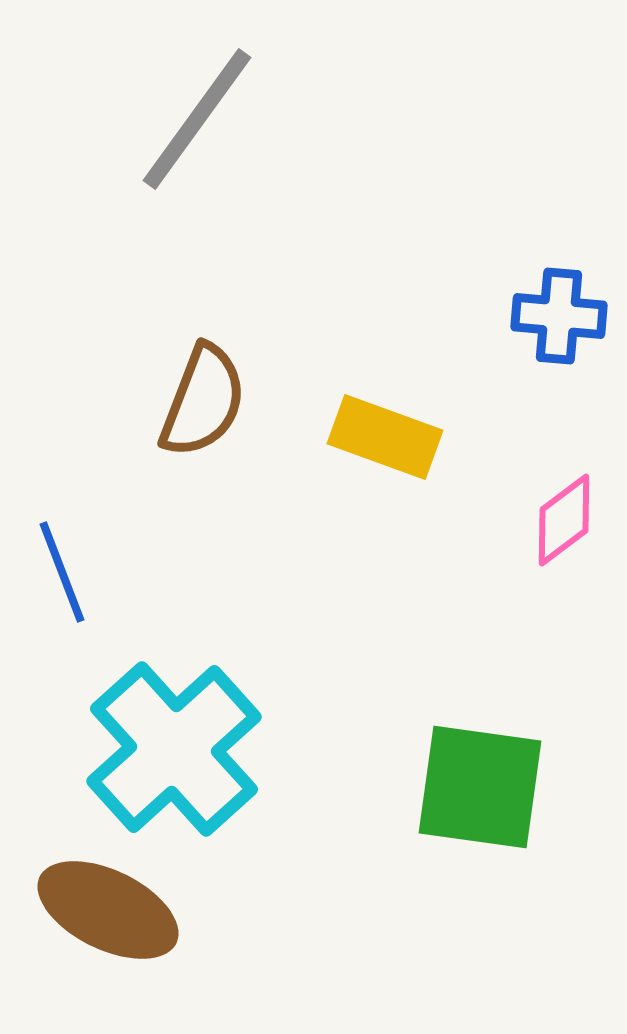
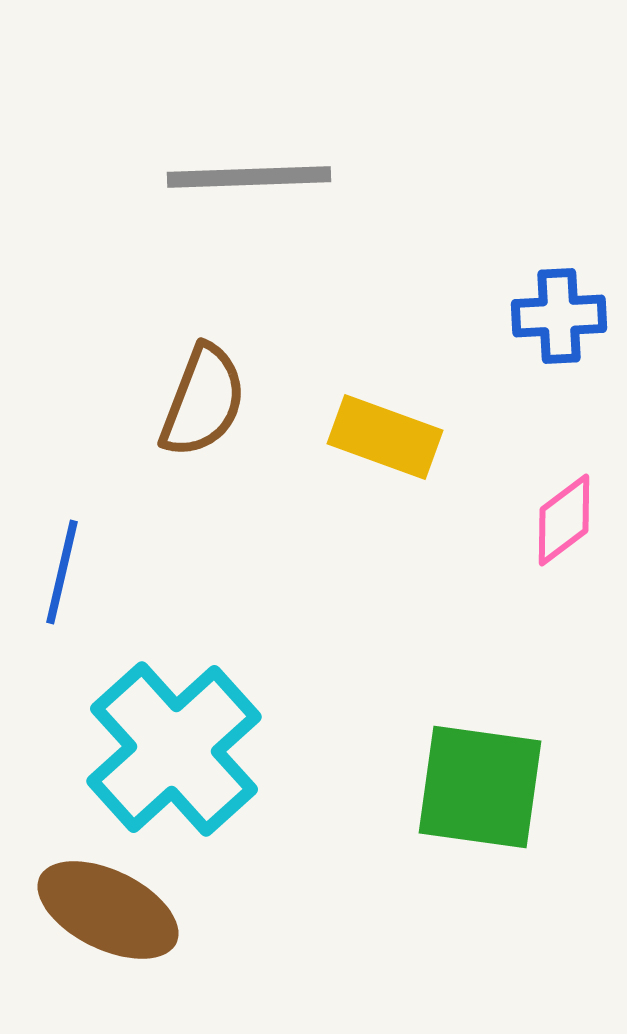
gray line: moved 52 px right, 58 px down; rotated 52 degrees clockwise
blue cross: rotated 8 degrees counterclockwise
blue line: rotated 34 degrees clockwise
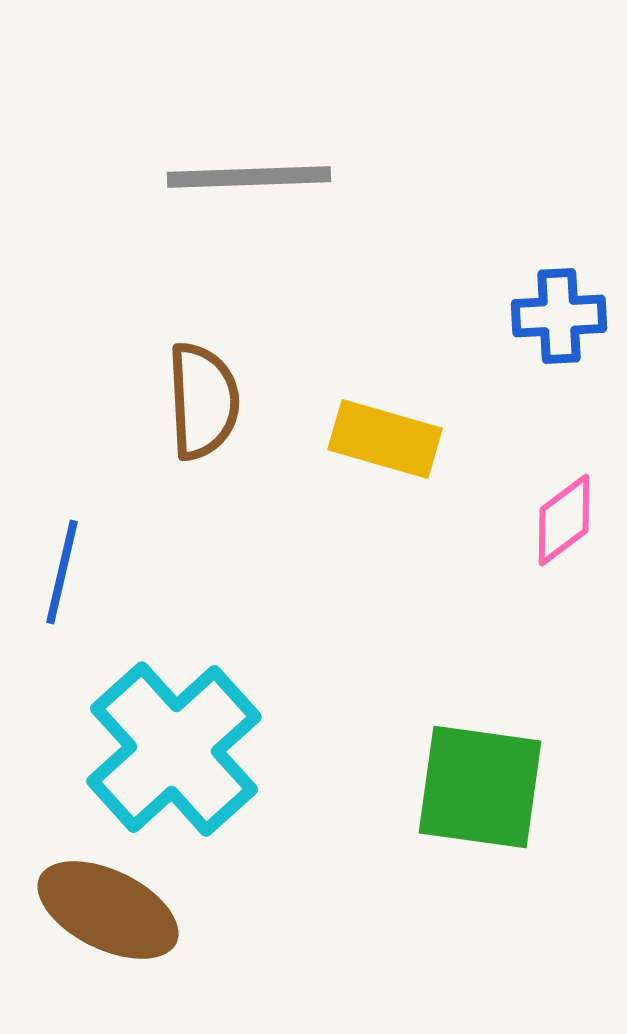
brown semicircle: rotated 24 degrees counterclockwise
yellow rectangle: moved 2 px down; rotated 4 degrees counterclockwise
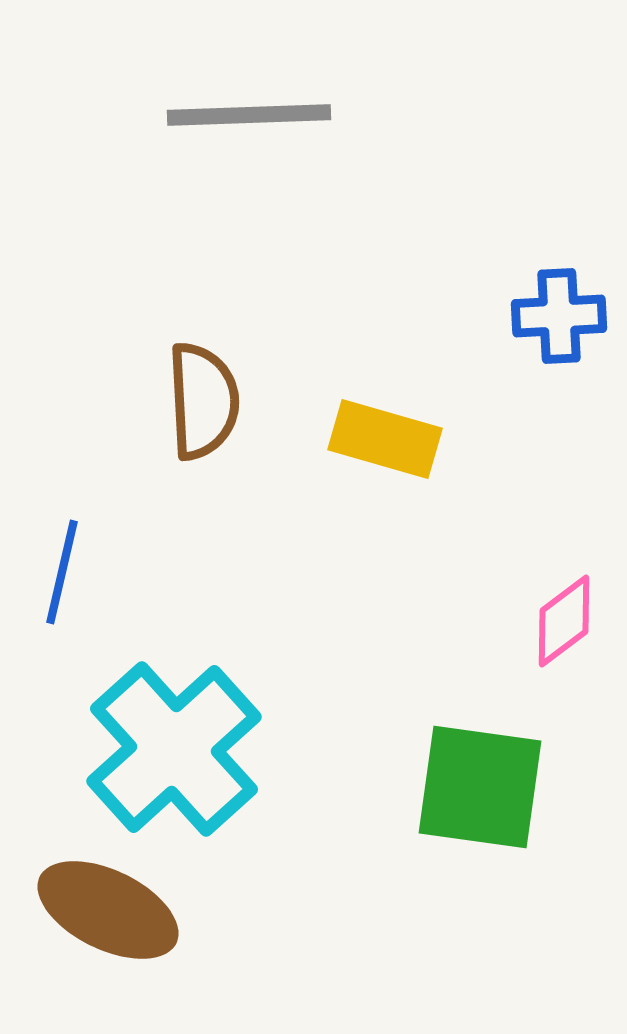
gray line: moved 62 px up
pink diamond: moved 101 px down
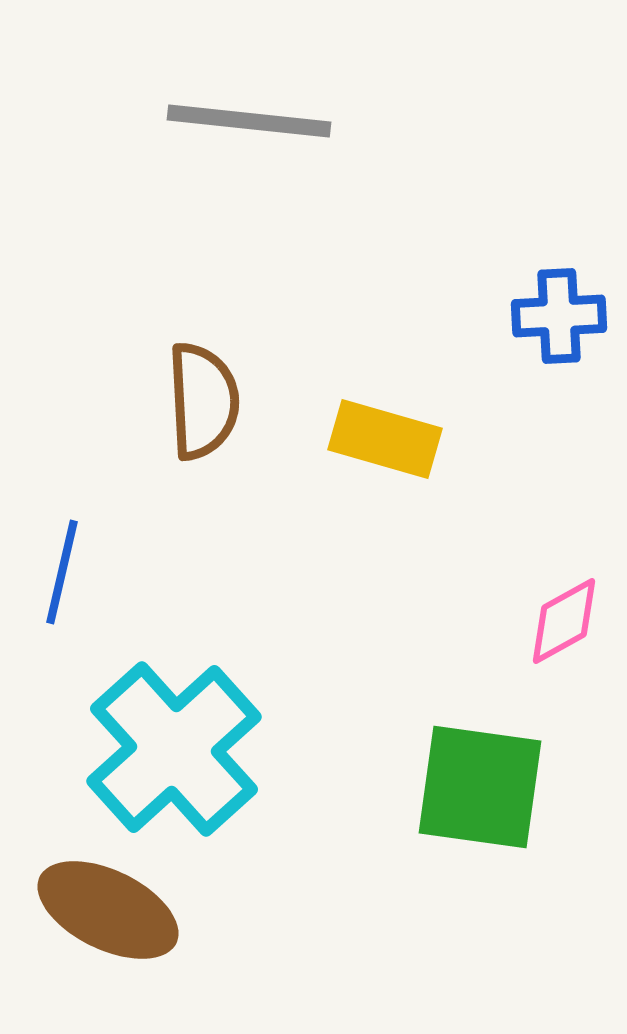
gray line: moved 6 px down; rotated 8 degrees clockwise
pink diamond: rotated 8 degrees clockwise
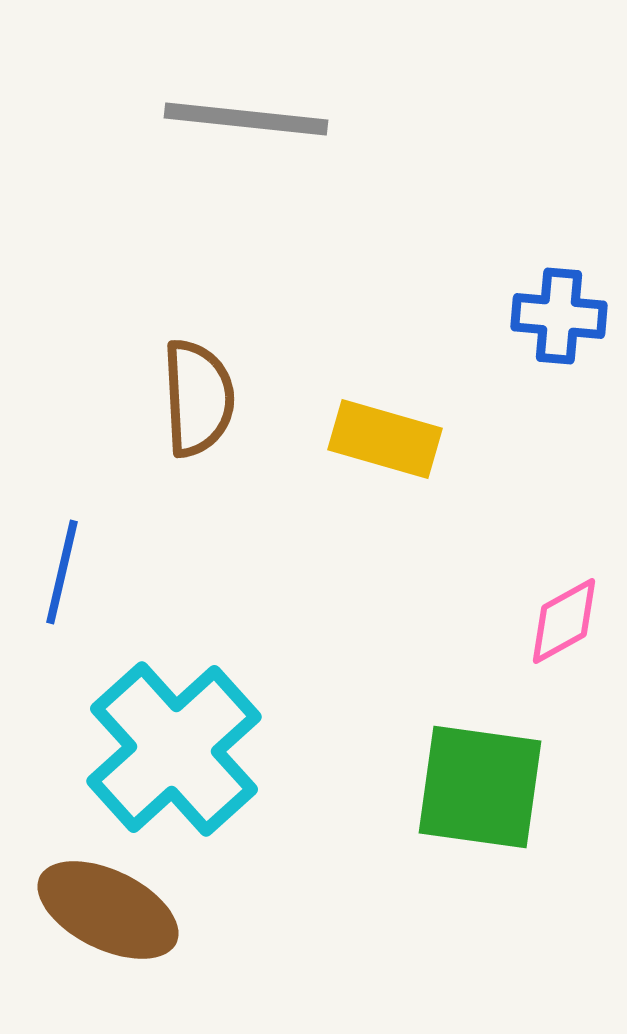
gray line: moved 3 px left, 2 px up
blue cross: rotated 8 degrees clockwise
brown semicircle: moved 5 px left, 3 px up
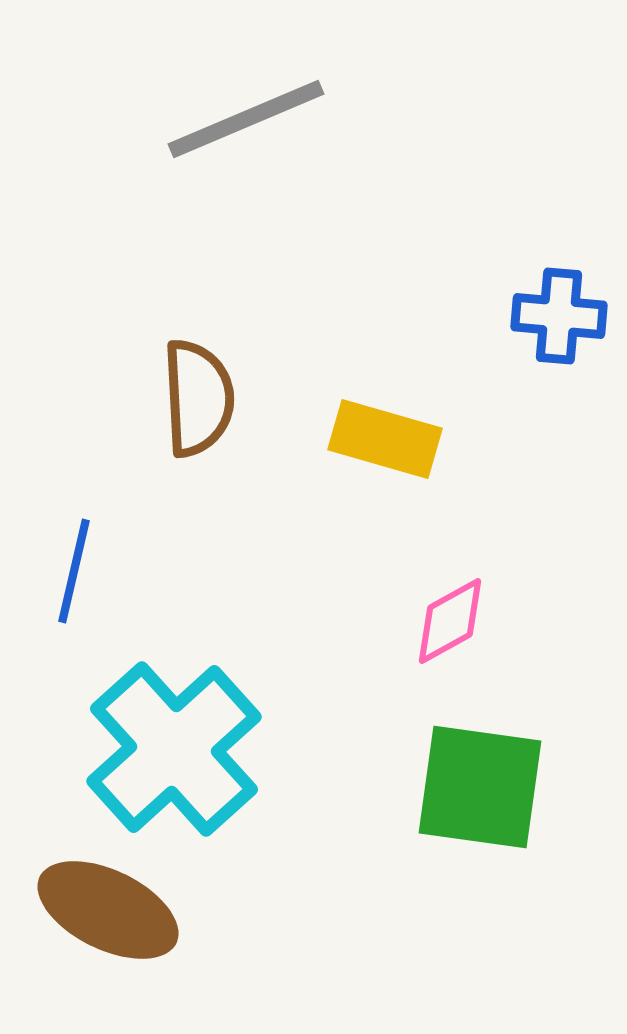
gray line: rotated 29 degrees counterclockwise
blue line: moved 12 px right, 1 px up
pink diamond: moved 114 px left
